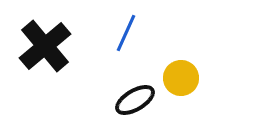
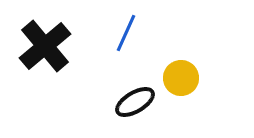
black ellipse: moved 2 px down
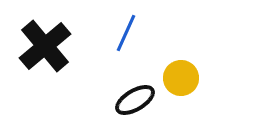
black ellipse: moved 2 px up
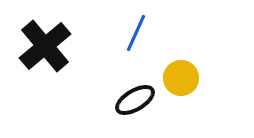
blue line: moved 10 px right
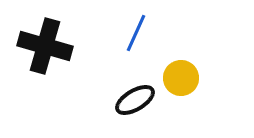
black cross: rotated 34 degrees counterclockwise
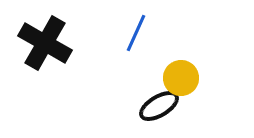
black cross: moved 3 px up; rotated 14 degrees clockwise
black ellipse: moved 24 px right, 6 px down
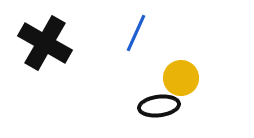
black ellipse: rotated 24 degrees clockwise
